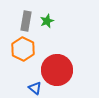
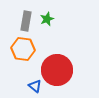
green star: moved 2 px up
orange hexagon: rotated 20 degrees counterclockwise
blue triangle: moved 2 px up
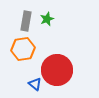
orange hexagon: rotated 15 degrees counterclockwise
blue triangle: moved 2 px up
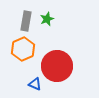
orange hexagon: rotated 15 degrees counterclockwise
red circle: moved 4 px up
blue triangle: rotated 16 degrees counterclockwise
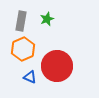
gray rectangle: moved 5 px left
blue triangle: moved 5 px left, 7 px up
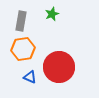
green star: moved 5 px right, 5 px up
orange hexagon: rotated 15 degrees clockwise
red circle: moved 2 px right, 1 px down
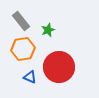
green star: moved 4 px left, 16 px down
gray rectangle: rotated 48 degrees counterclockwise
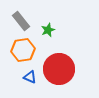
orange hexagon: moved 1 px down
red circle: moved 2 px down
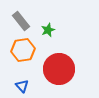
blue triangle: moved 8 px left, 9 px down; rotated 24 degrees clockwise
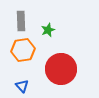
gray rectangle: rotated 36 degrees clockwise
red circle: moved 2 px right
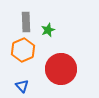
gray rectangle: moved 5 px right, 1 px down
orange hexagon: rotated 15 degrees counterclockwise
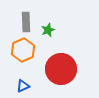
blue triangle: moved 1 px right; rotated 48 degrees clockwise
